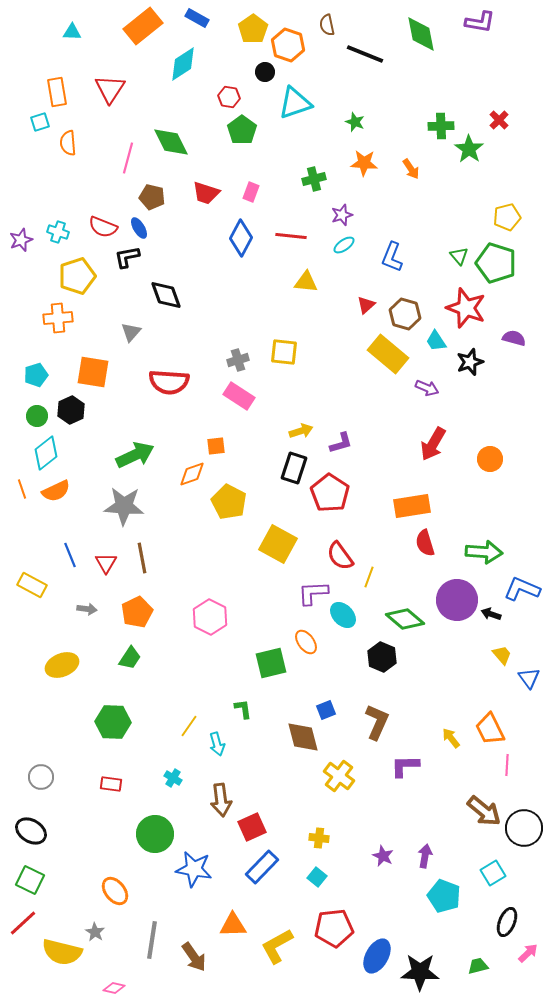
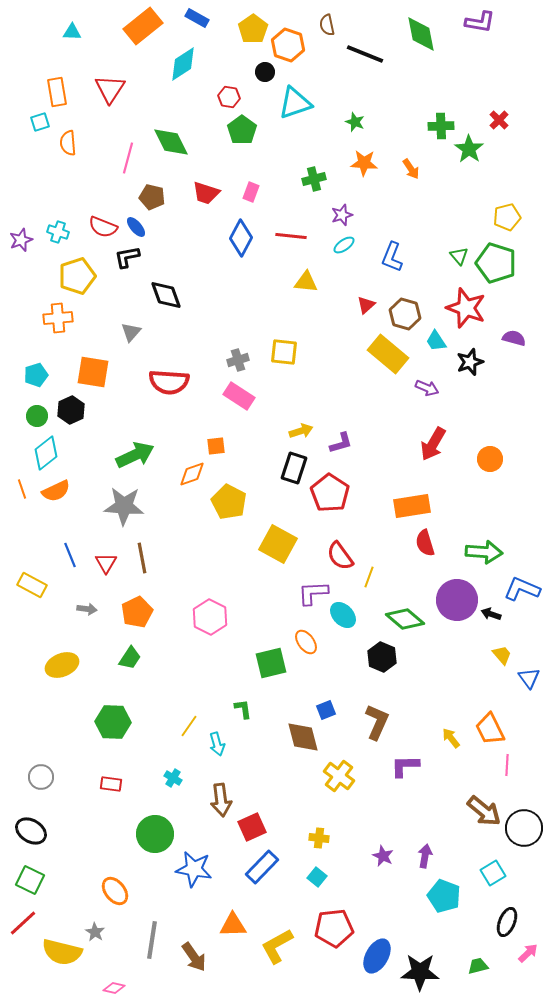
blue ellipse at (139, 228): moved 3 px left, 1 px up; rotated 10 degrees counterclockwise
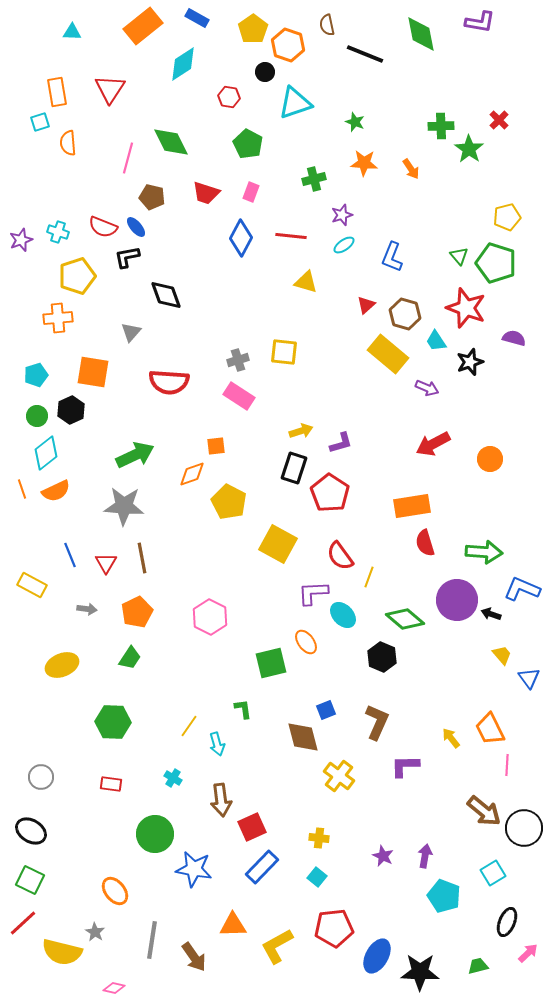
green pentagon at (242, 130): moved 6 px right, 14 px down; rotated 8 degrees counterclockwise
yellow triangle at (306, 282): rotated 10 degrees clockwise
red arrow at (433, 444): rotated 32 degrees clockwise
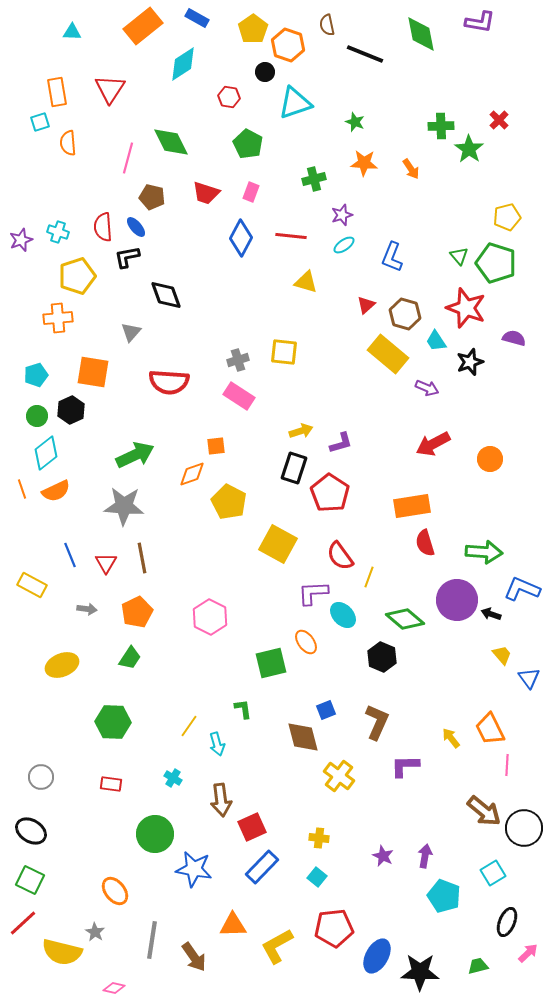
red semicircle at (103, 227): rotated 64 degrees clockwise
